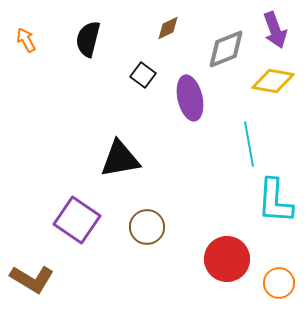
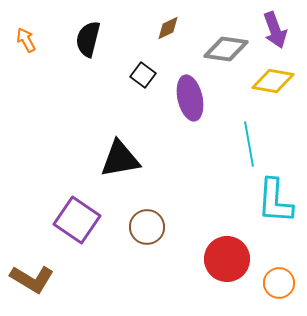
gray diamond: rotated 30 degrees clockwise
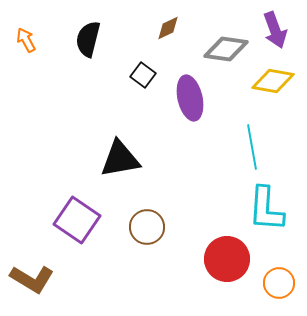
cyan line: moved 3 px right, 3 px down
cyan L-shape: moved 9 px left, 8 px down
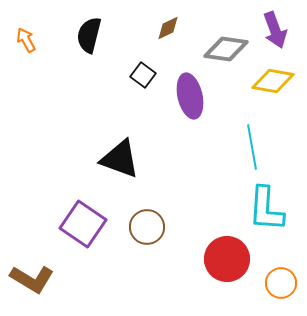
black semicircle: moved 1 px right, 4 px up
purple ellipse: moved 2 px up
black triangle: rotated 30 degrees clockwise
purple square: moved 6 px right, 4 px down
orange circle: moved 2 px right
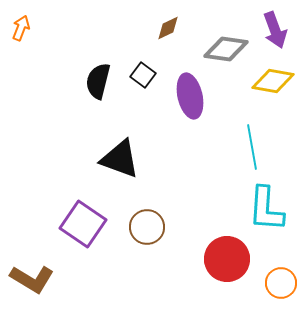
black semicircle: moved 9 px right, 46 px down
orange arrow: moved 5 px left, 12 px up; rotated 50 degrees clockwise
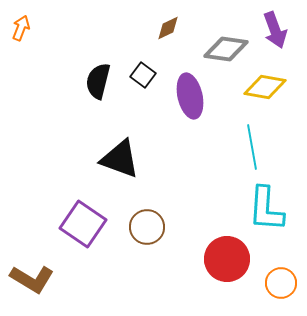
yellow diamond: moved 8 px left, 6 px down
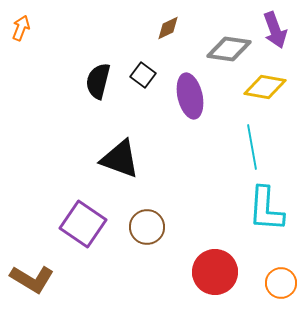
gray diamond: moved 3 px right
red circle: moved 12 px left, 13 px down
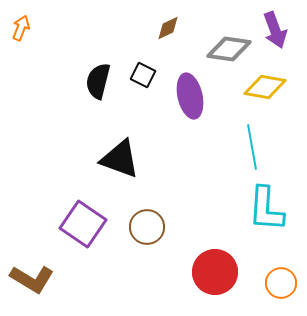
black square: rotated 10 degrees counterclockwise
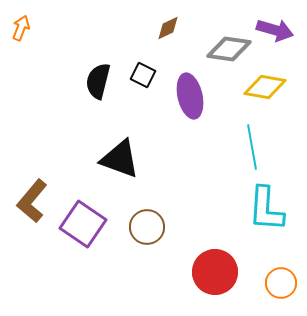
purple arrow: rotated 54 degrees counterclockwise
brown L-shape: moved 78 px up; rotated 99 degrees clockwise
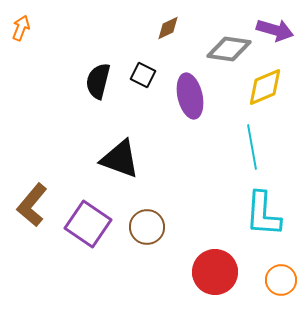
yellow diamond: rotated 33 degrees counterclockwise
brown L-shape: moved 4 px down
cyan L-shape: moved 3 px left, 5 px down
purple square: moved 5 px right
orange circle: moved 3 px up
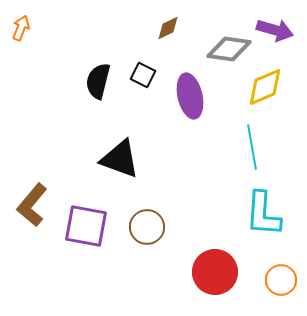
purple square: moved 2 px left, 2 px down; rotated 24 degrees counterclockwise
